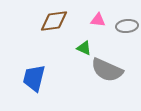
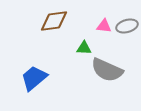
pink triangle: moved 6 px right, 6 px down
gray ellipse: rotated 10 degrees counterclockwise
green triangle: rotated 21 degrees counterclockwise
blue trapezoid: rotated 36 degrees clockwise
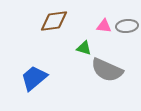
gray ellipse: rotated 10 degrees clockwise
green triangle: rotated 14 degrees clockwise
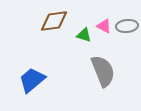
pink triangle: rotated 21 degrees clockwise
green triangle: moved 13 px up
gray semicircle: moved 4 px left, 1 px down; rotated 136 degrees counterclockwise
blue trapezoid: moved 2 px left, 2 px down
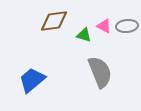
gray semicircle: moved 3 px left, 1 px down
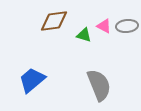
gray semicircle: moved 1 px left, 13 px down
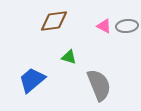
green triangle: moved 15 px left, 22 px down
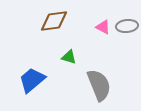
pink triangle: moved 1 px left, 1 px down
